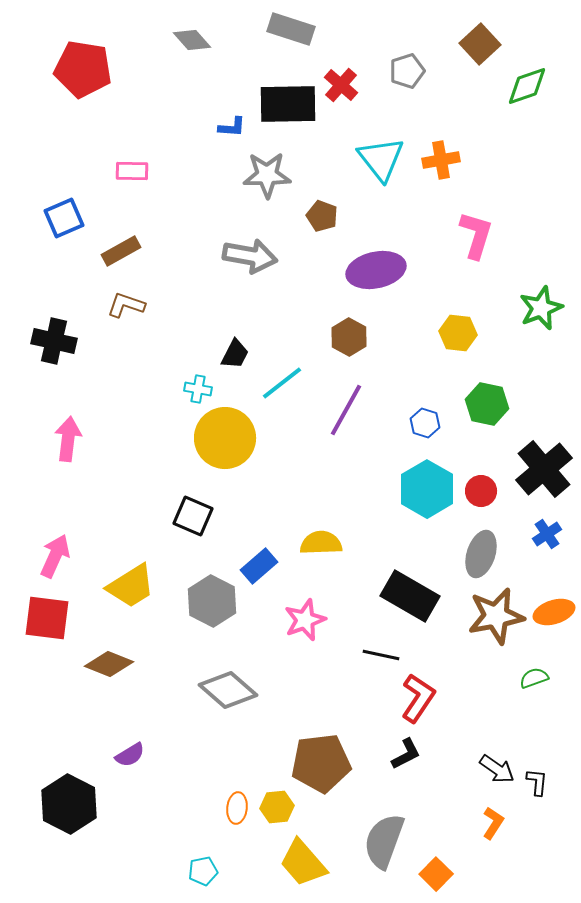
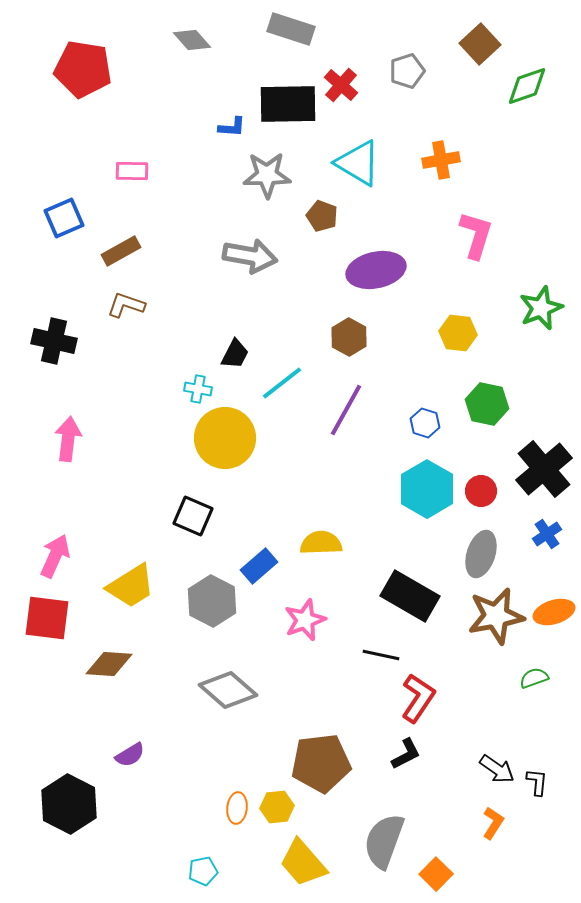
cyan triangle at (381, 159): moved 23 px left, 4 px down; rotated 21 degrees counterclockwise
brown diamond at (109, 664): rotated 18 degrees counterclockwise
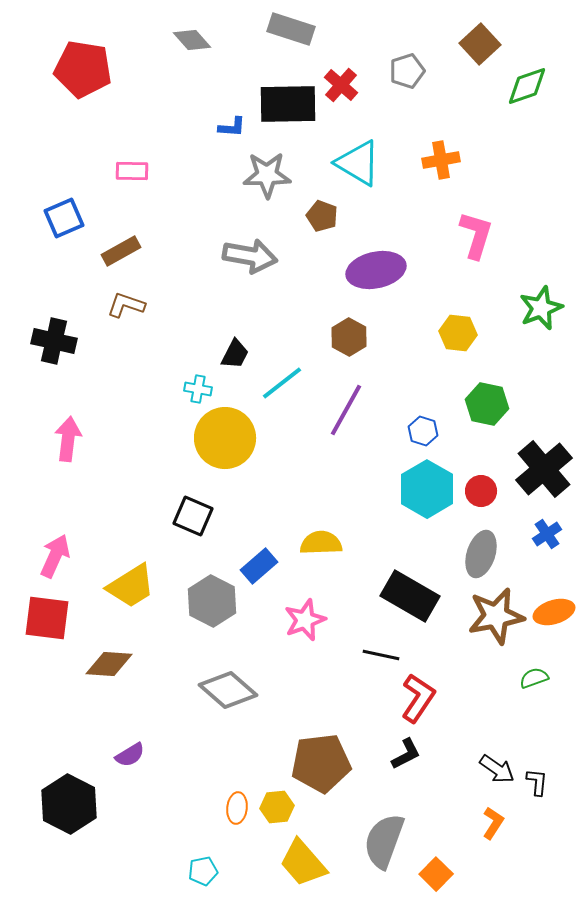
blue hexagon at (425, 423): moved 2 px left, 8 px down
